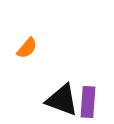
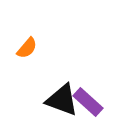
purple rectangle: rotated 52 degrees counterclockwise
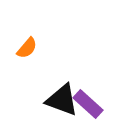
purple rectangle: moved 2 px down
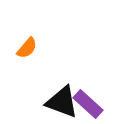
black triangle: moved 2 px down
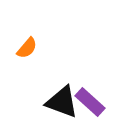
purple rectangle: moved 2 px right, 2 px up
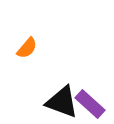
purple rectangle: moved 2 px down
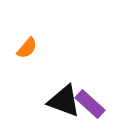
black triangle: moved 2 px right, 1 px up
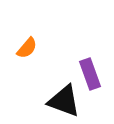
purple rectangle: moved 30 px up; rotated 28 degrees clockwise
